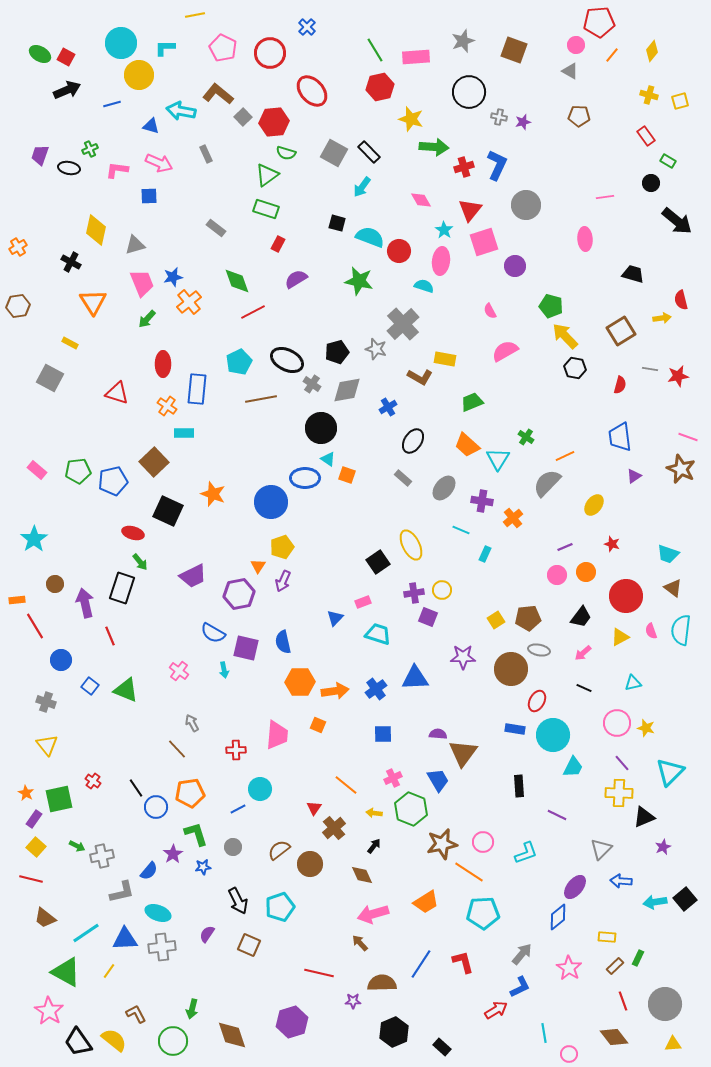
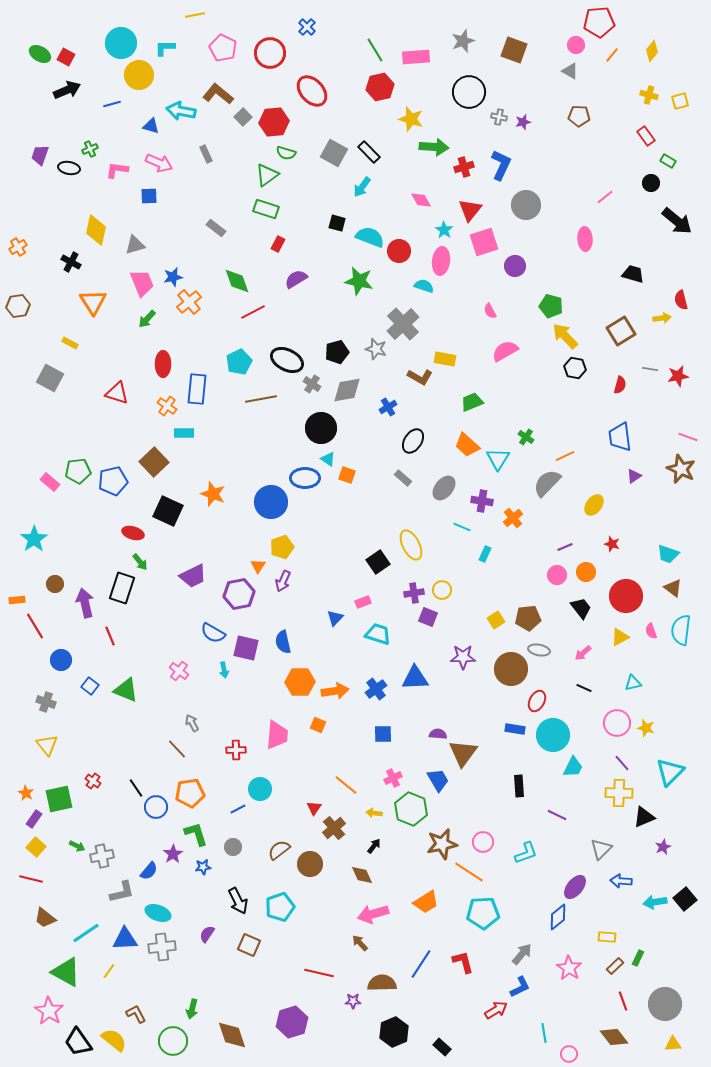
blue L-shape at (497, 165): moved 4 px right
pink line at (605, 197): rotated 30 degrees counterclockwise
pink rectangle at (37, 470): moved 13 px right, 12 px down
cyan line at (461, 530): moved 1 px right, 3 px up
black trapezoid at (581, 617): moved 9 px up; rotated 75 degrees counterclockwise
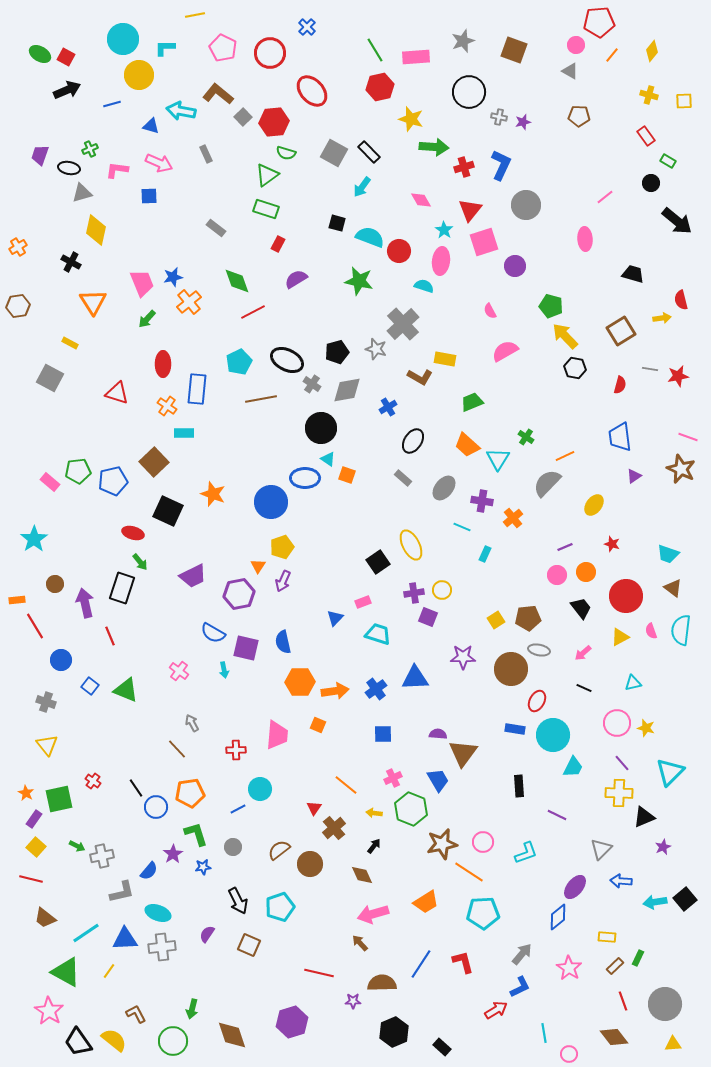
cyan circle at (121, 43): moved 2 px right, 4 px up
yellow square at (680, 101): moved 4 px right; rotated 12 degrees clockwise
gray triangle at (135, 245): moved 53 px left, 52 px up
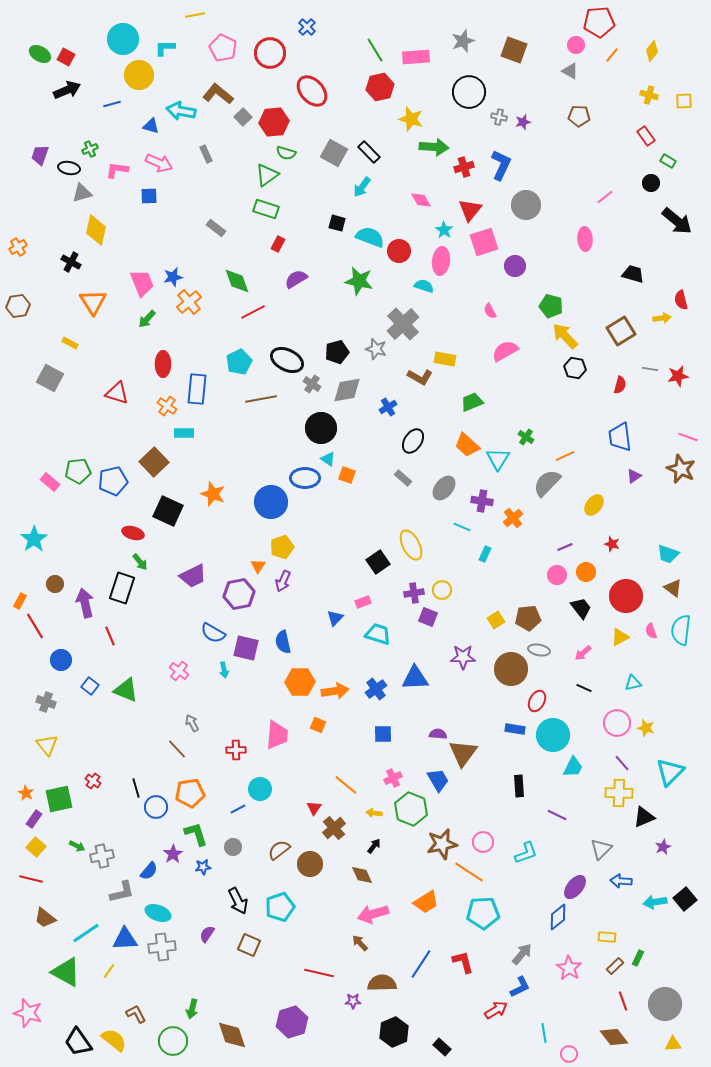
orange rectangle at (17, 600): moved 3 px right, 1 px down; rotated 56 degrees counterclockwise
black line at (136, 788): rotated 18 degrees clockwise
pink star at (49, 1011): moved 21 px left, 2 px down; rotated 16 degrees counterclockwise
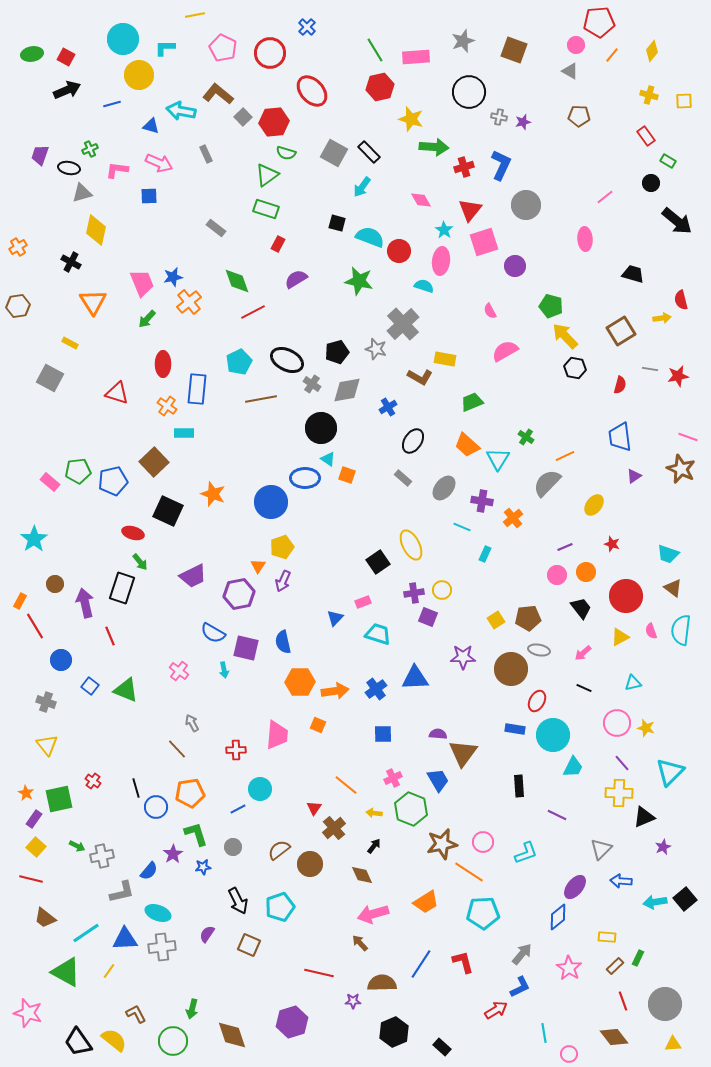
green ellipse at (40, 54): moved 8 px left; rotated 40 degrees counterclockwise
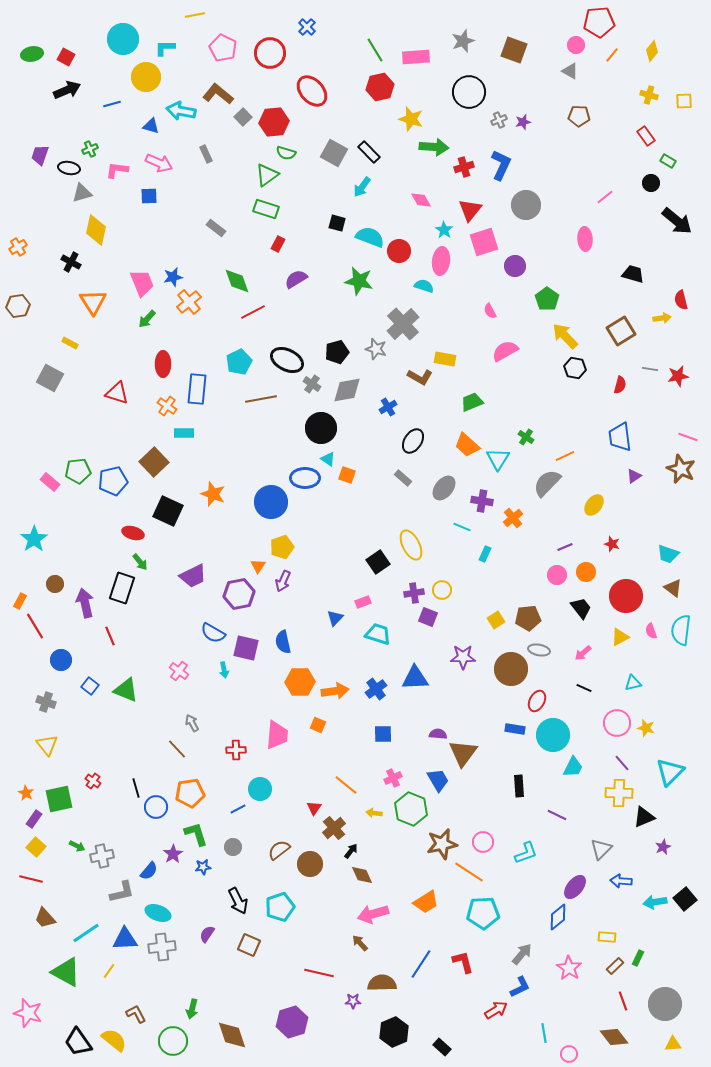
yellow circle at (139, 75): moved 7 px right, 2 px down
gray cross at (499, 117): moved 3 px down; rotated 35 degrees counterclockwise
green pentagon at (551, 306): moved 4 px left, 7 px up; rotated 20 degrees clockwise
black arrow at (374, 846): moved 23 px left, 5 px down
brown trapezoid at (45, 918): rotated 10 degrees clockwise
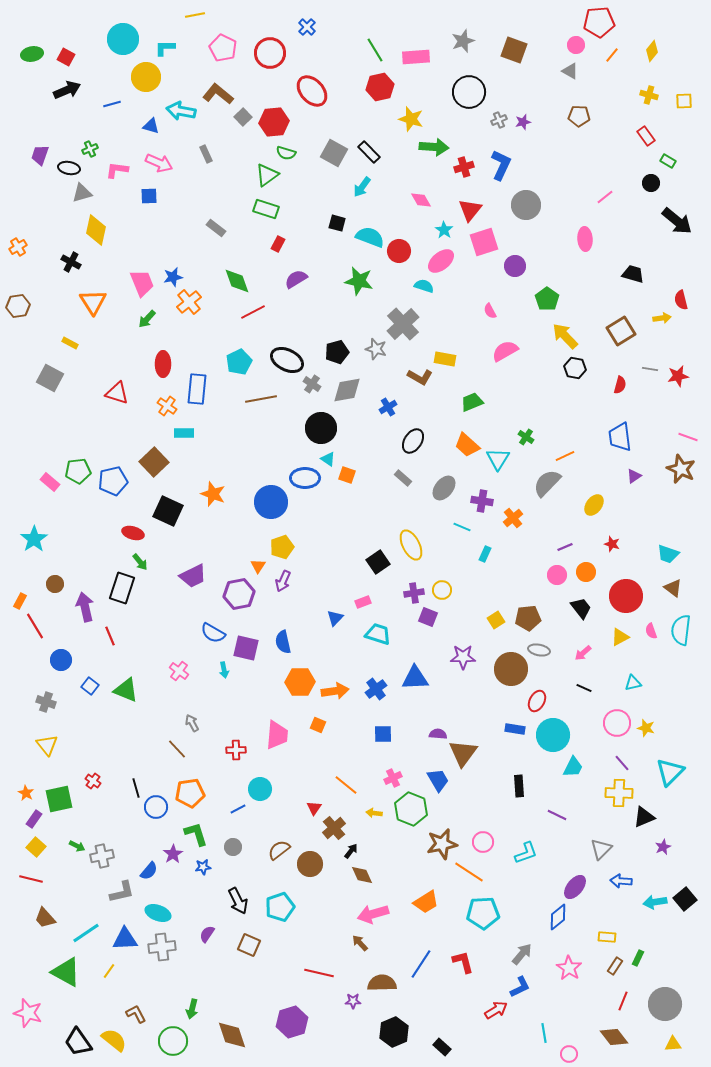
pink ellipse at (441, 261): rotated 44 degrees clockwise
purple arrow at (85, 603): moved 4 px down
brown rectangle at (615, 966): rotated 12 degrees counterclockwise
red line at (623, 1001): rotated 42 degrees clockwise
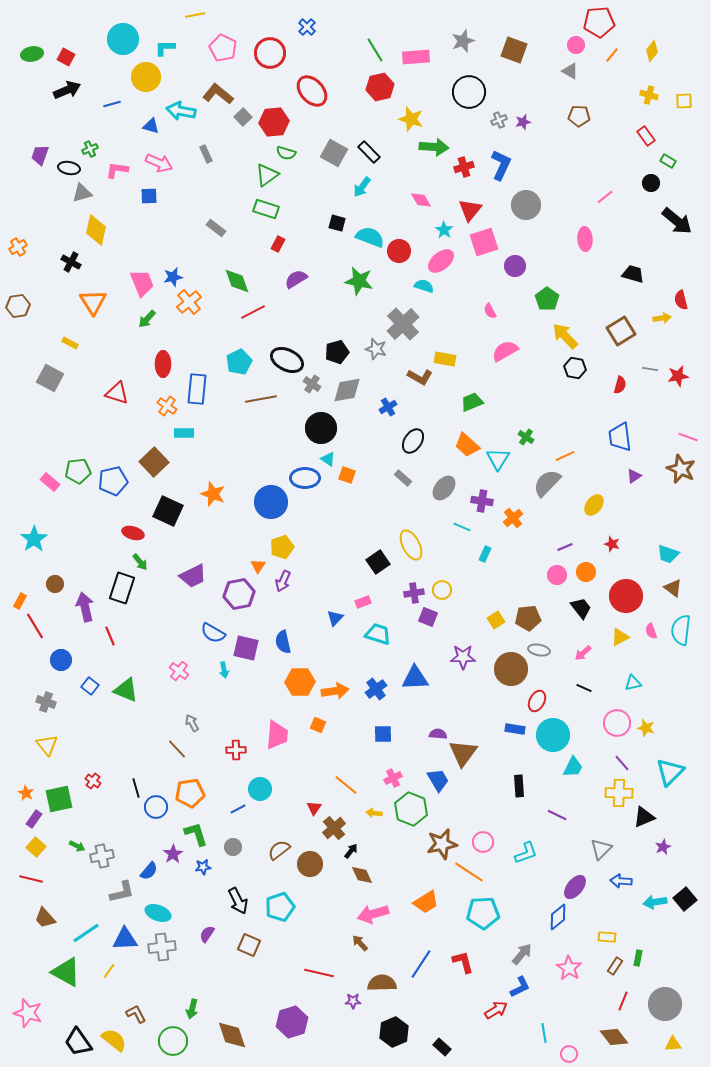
green rectangle at (638, 958): rotated 14 degrees counterclockwise
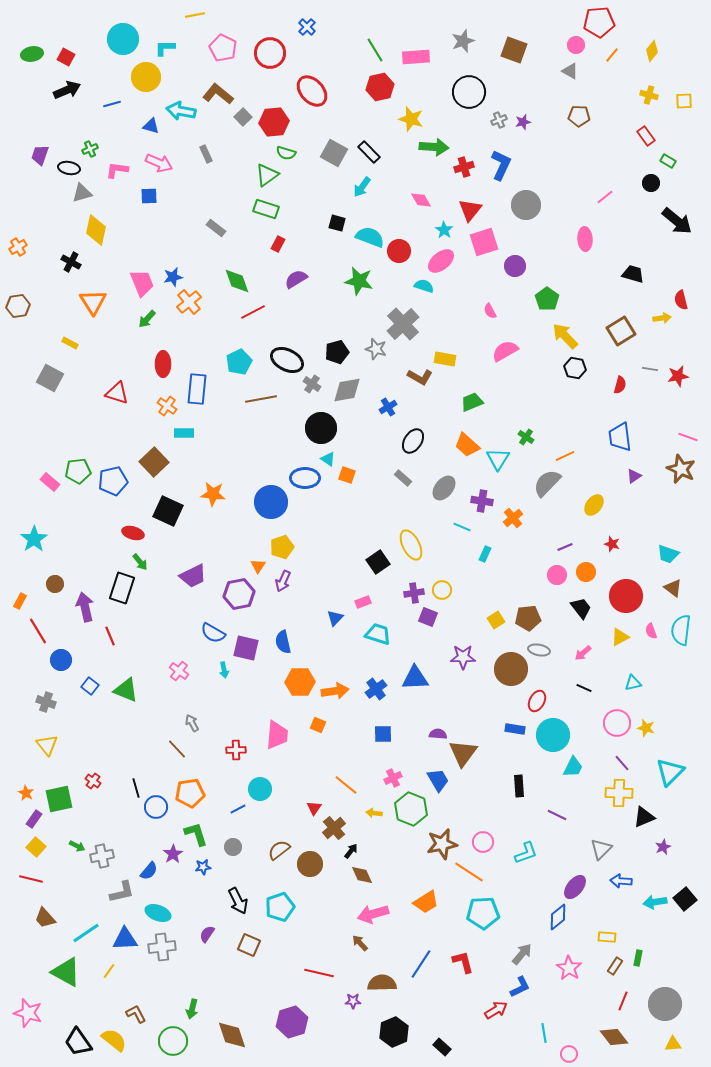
orange star at (213, 494): rotated 15 degrees counterclockwise
red line at (35, 626): moved 3 px right, 5 px down
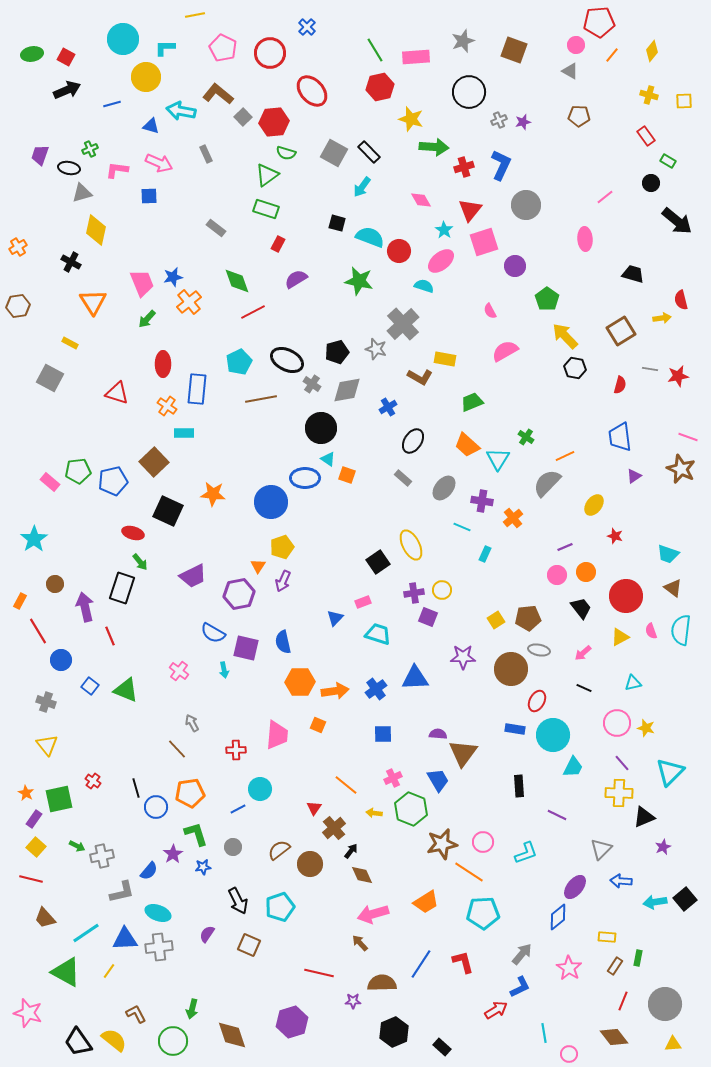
red star at (612, 544): moved 3 px right, 8 px up
gray cross at (162, 947): moved 3 px left
